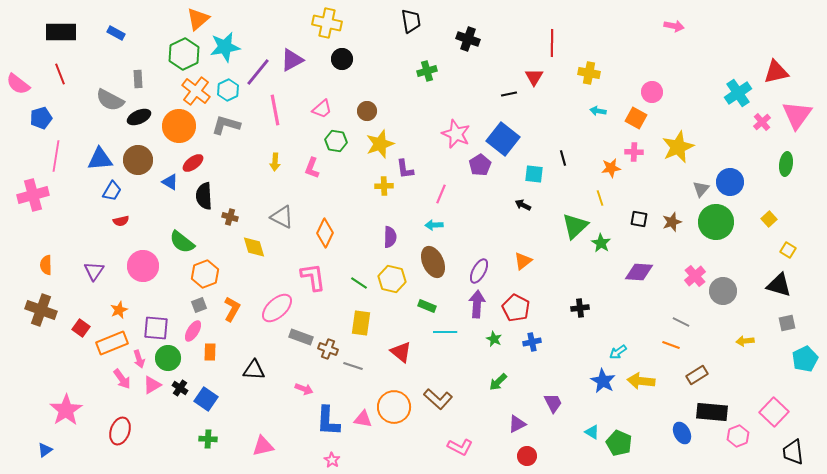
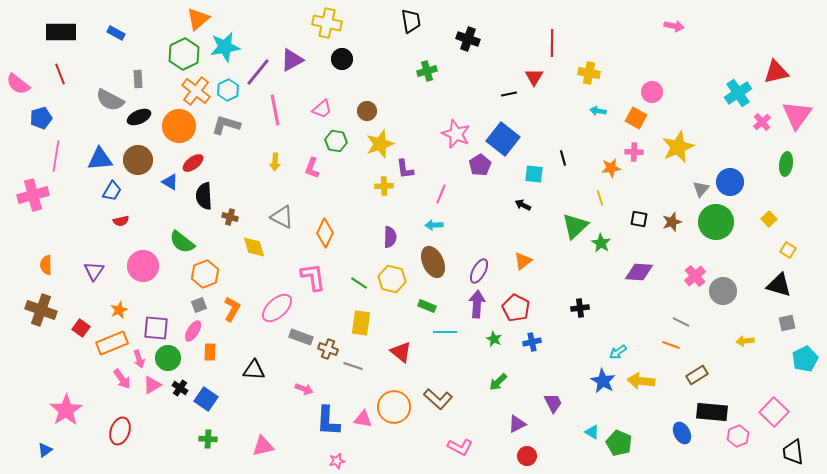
pink star at (332, 460): moved 5 px right, 1 px down; rotated 28 degrees clockwise
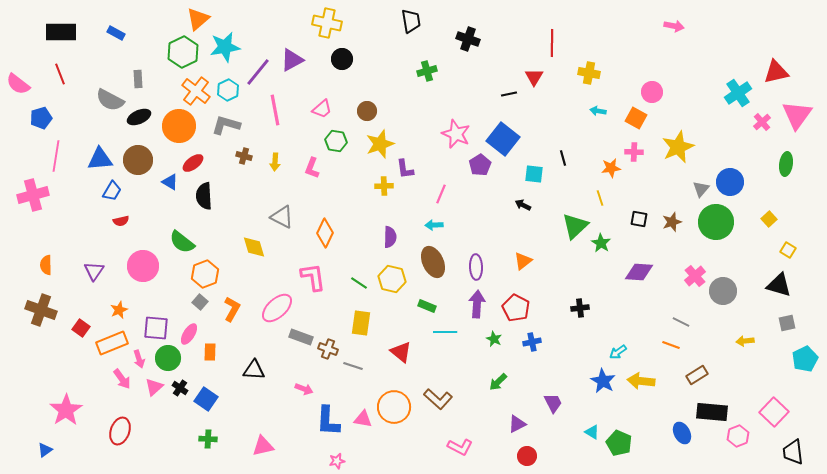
green hexagon at (184, 54): moved 1 px left, 2 px up
brown cross at (230, 217): moved 14 px right, 61 px up
purple ellipse at (479, 271): moved 3 px left, 4 px up; rotated 30 degrees counterclockwise
gray square at (199, 305): moved 1 px right, 3 px up; rotated 28 degrees counterclockwise
pink ellipse at (193, 331): moved 4 px left, 3 px down
pink triangle at (152, 385): moved 2 px right, 2 px down; rotated 12 degrees counterclockwise
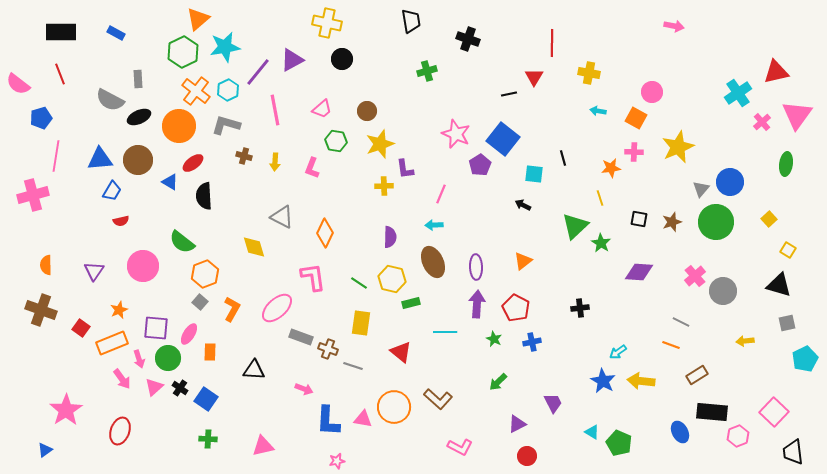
green rectangle at (427, 306): moved 16 px left, 3 px up; rotated 36 degrees counterclockwise
blue ellipse at (682, 433): moved 2 px left, 1 px up
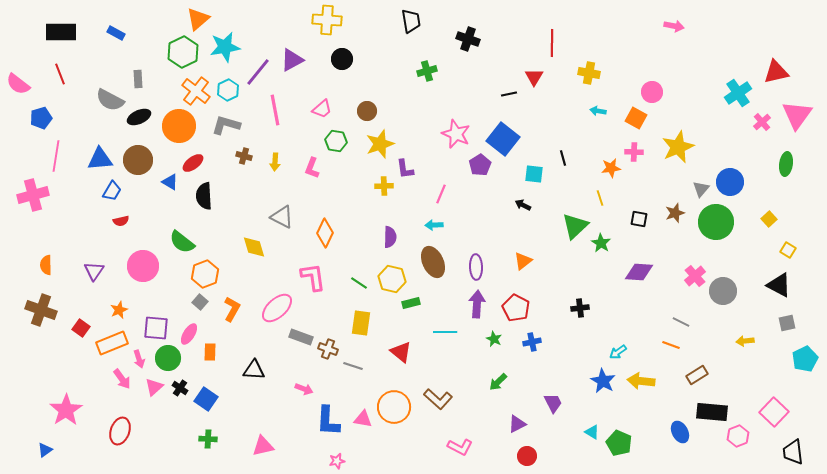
yellow cross at (327, 23): moved 3 px up; rotated 8 degrees counterclockwise
brown star at (672, 222): moved 3 px right, 9 px up
black triangle at (779, 285): rotated 12 degrees clockwise
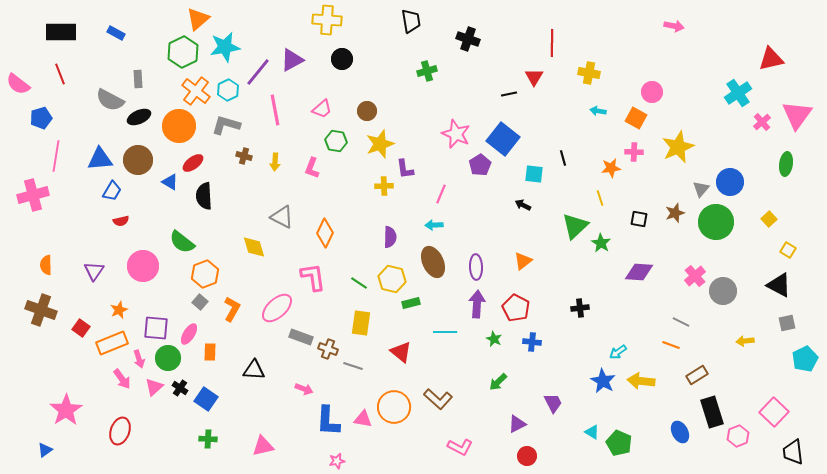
red triangle at (776, 72): moved 5 px left, 13 px up
blue cross at (532, 342): rotated 18 degrees clockwise
black rectangle at (712, 412): rotated 68 degrees clockwise
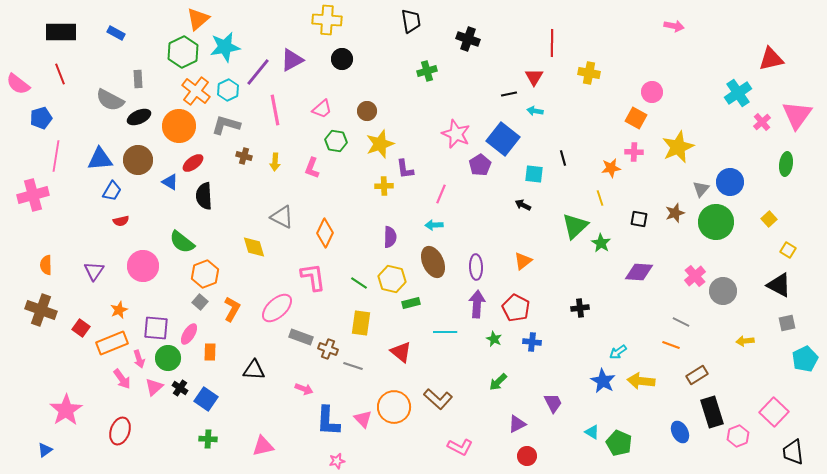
cyan arrow at (598, 111): moved 63 px left
pink triangle at (363, 419): rotated 36 degrees clockwise
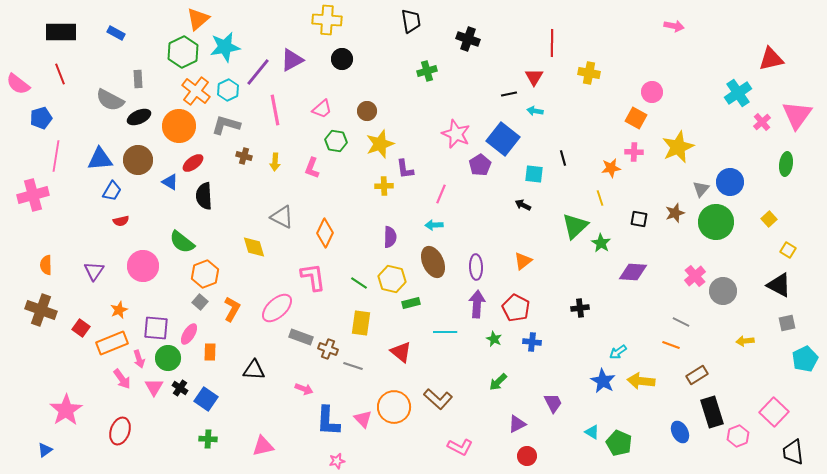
purple diamond at (639, 272): moved 6 px left
pink triangle at (154, 387): rotated 18 degrees counterclockwise
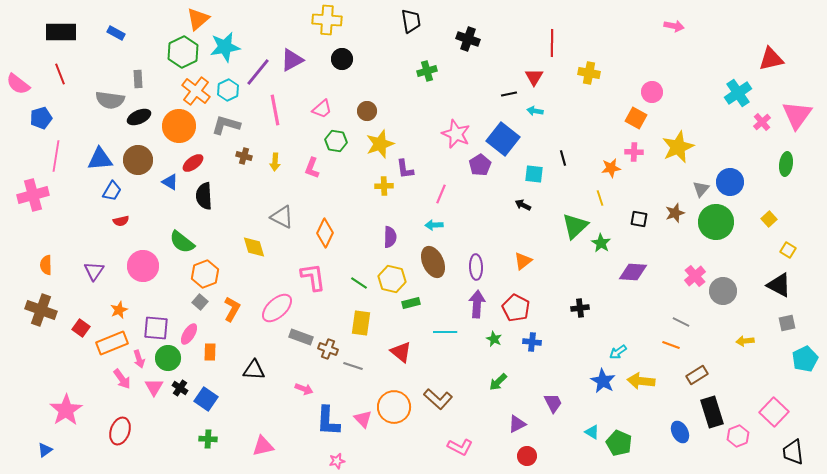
gray semicircle at (110, 100): rotated 20 degrees counterclockwise
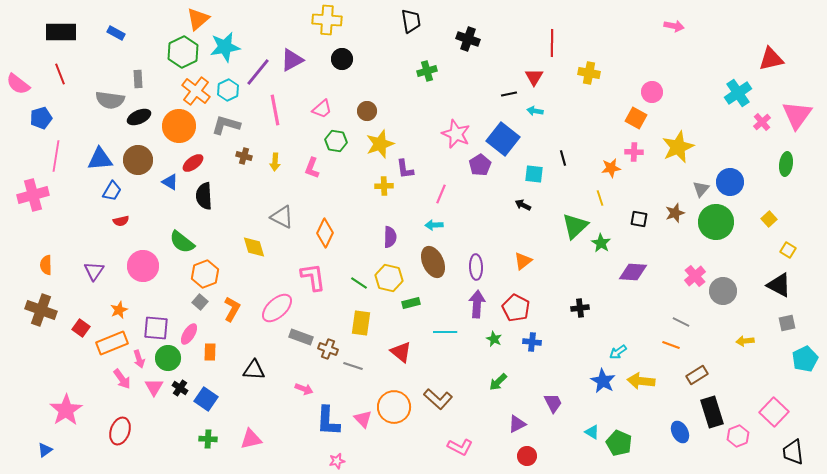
yellow hexagon at (392, 279): moved 3 px left, 1 px up
pink triangle at (263, 446): moved 12 px left, 7 px up
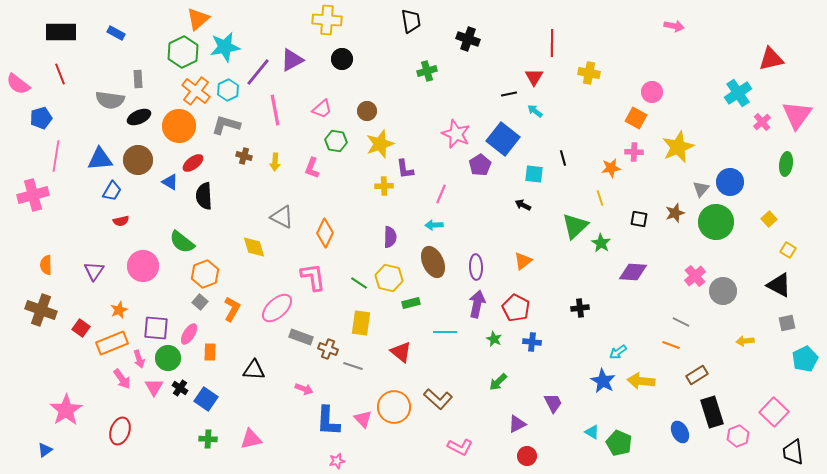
cyan arrow at (535, 111): rotated 28 degrees clockwise
purple arrow at (477, 304): rotated 8 degrees clockwise
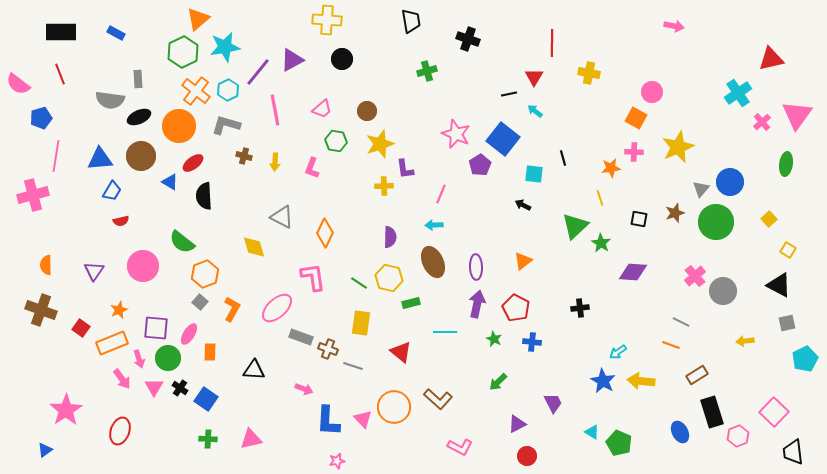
brown circle at (138, 160): moved 3 px right, 4 px up
